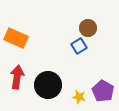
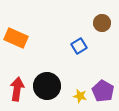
brown circle: moved 14 px right, 5 px up
red arrow: moved 12 px down
black circle: moved 1 px left, 1 px down
yellow star: moved 1 px right, 1 px up
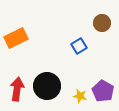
orange rectangle: rotated 50 degrees counterclockwise
